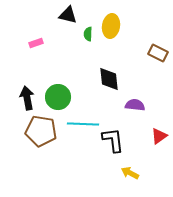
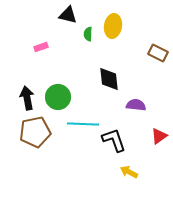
yellow ellipse: moved 2 px right
pink rectangle: moved 5 px right, 4 px down
purple semicircle: moved 1 px right
brown pentagon: moved 6 px left, 1 px down; rotated 20 degrees counterclockwise
black L-shape: moved 1 px right; rotated 12 degrees counterclockwise
yellow arrow: moved 1 px left, 1 px up
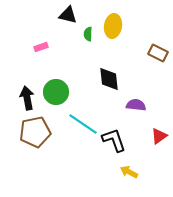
green circle: moved 2 px left, 5 px up
cyan line: rotated 32 degrees clockwise
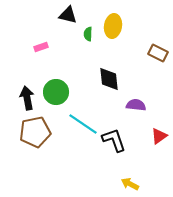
yellow arrow: moved 1 px right, 12 px down
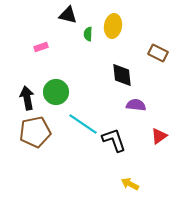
black diamond: moved 13 px right, 4 px up
